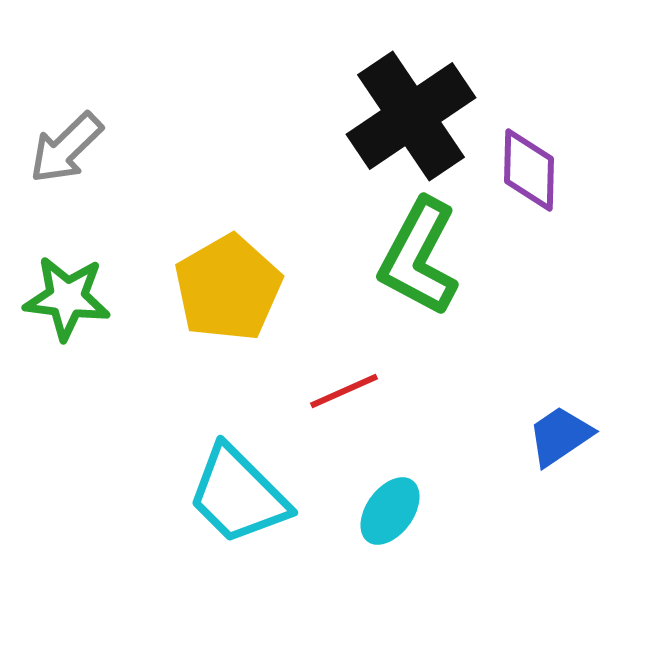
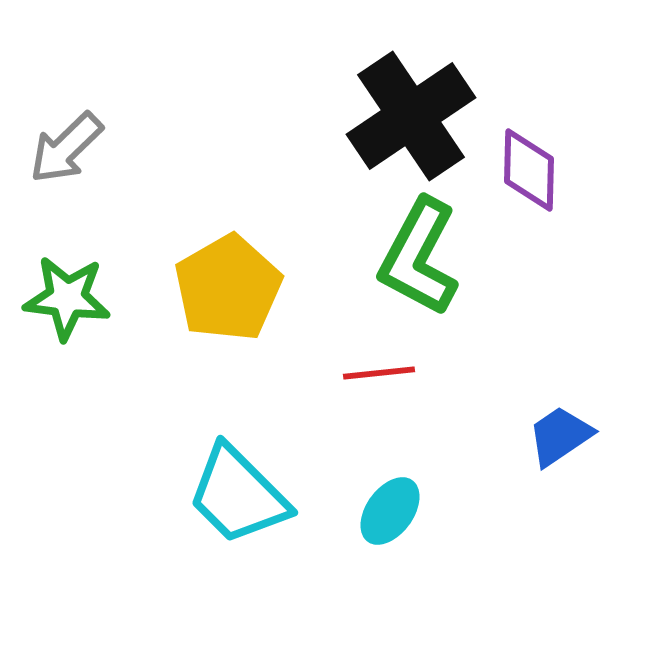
red line: moved 35 px right, 18 px up; rotated 18 degrees clockwise
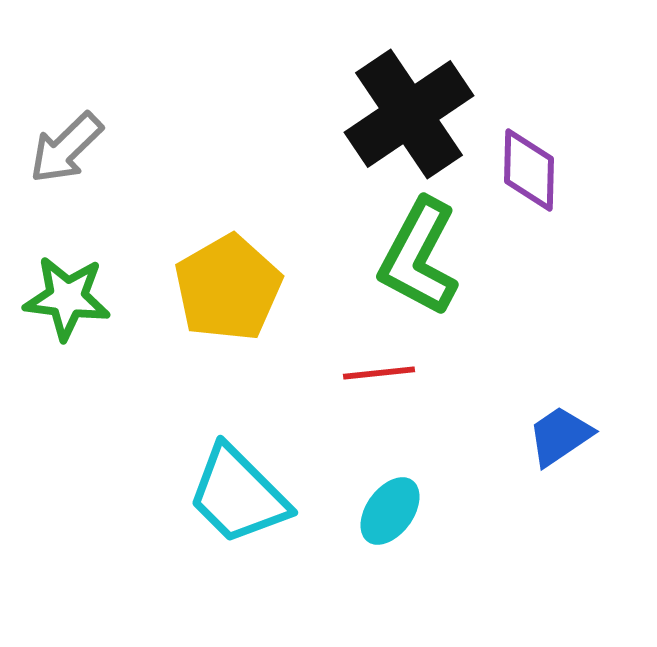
black cross: moved 2 px left, 2 px up
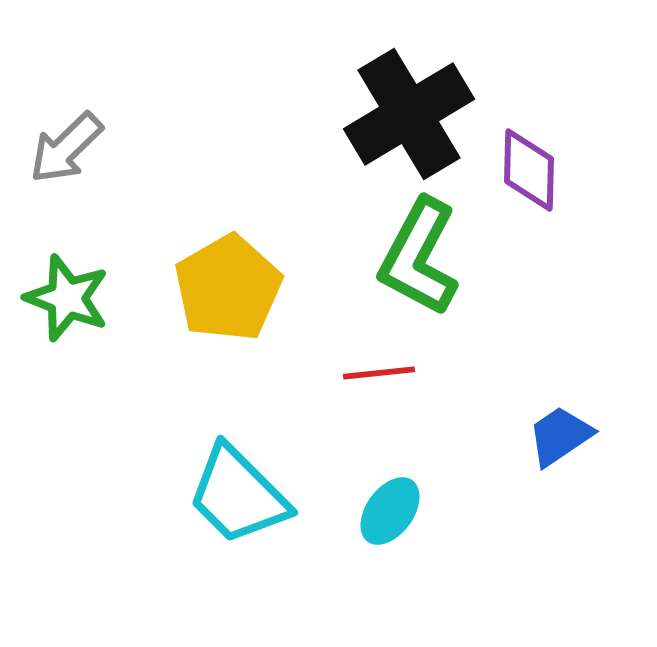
black cross: rotated 3 degrees clockwise
green star: rotated 14 degrees clockwise
